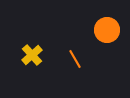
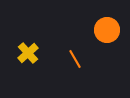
yellow cross: moved 4 px left, 2 px up
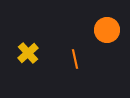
orange line: rotated 18 degrees clockwise
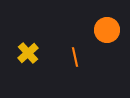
orange line: moved 2 px up
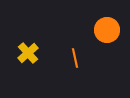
orange line: moved 1 px down
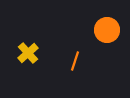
orange line: moved 3 px down; rotated 30 degrees clockwise
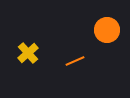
orange line: rotated 48 degrees clockwise
